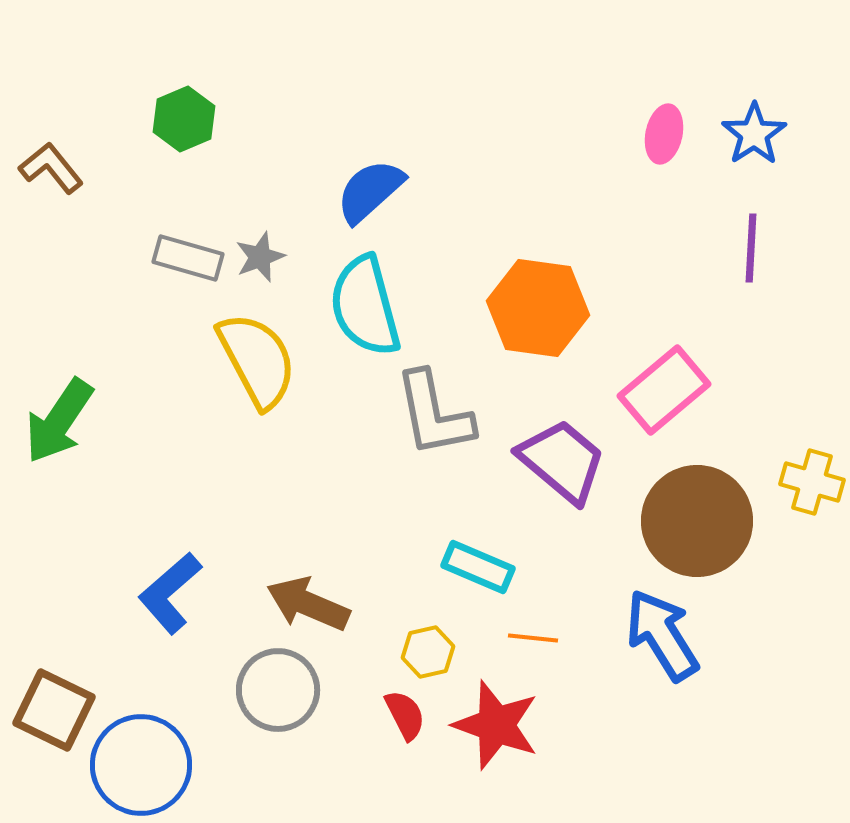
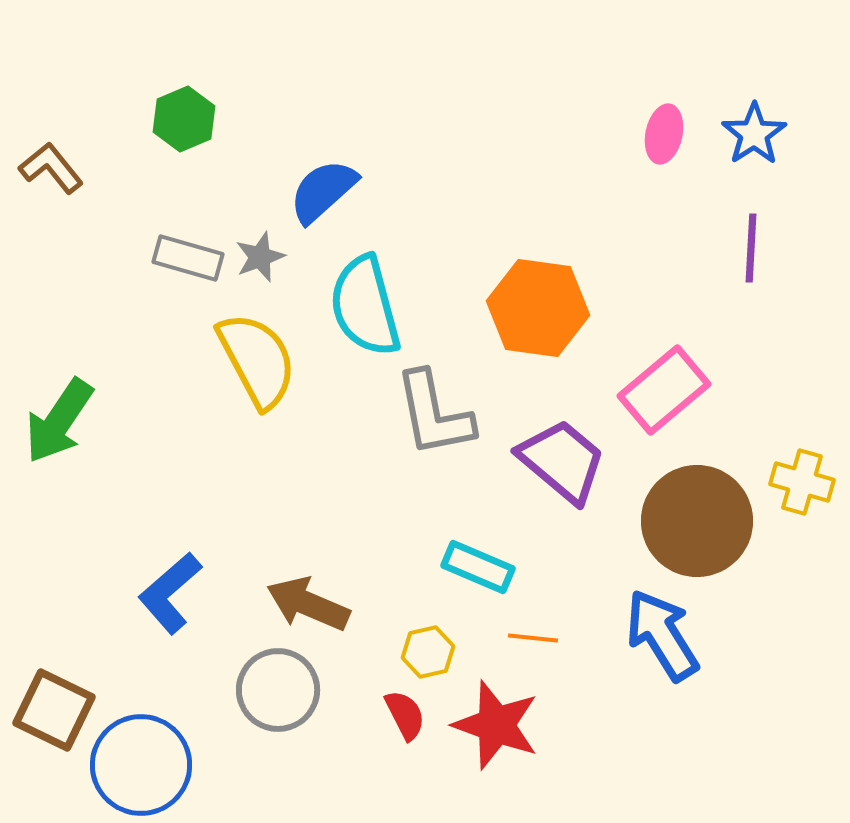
blue semicircle: moved 47 px left
yellow cross: moved 10 px left
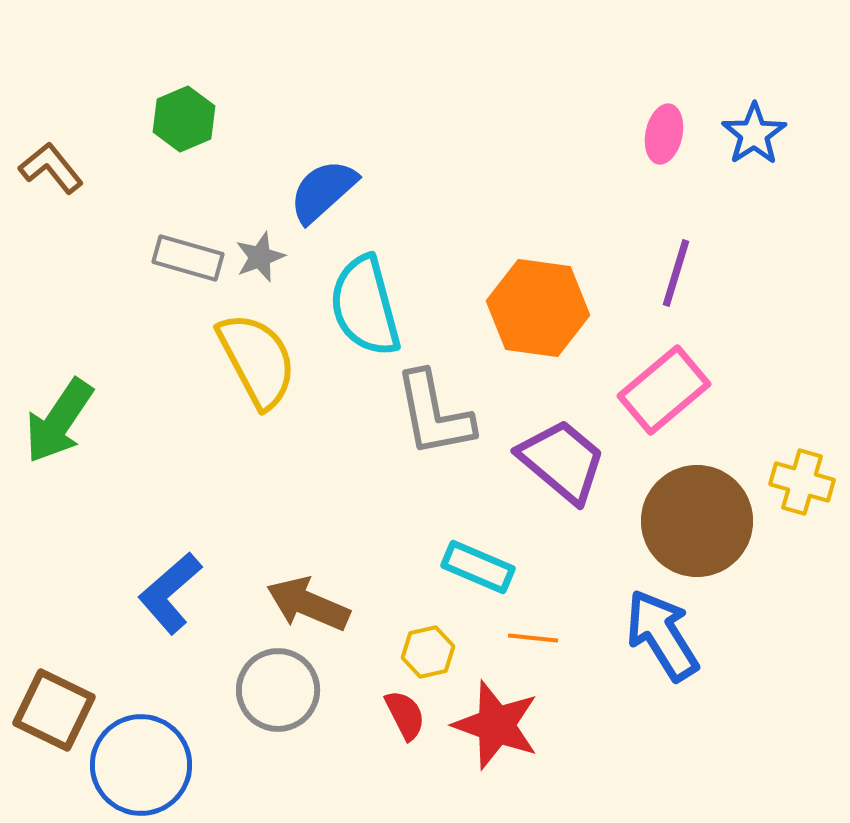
purple line: moved 75 px left, 25 px down; rotated 14 degrees clockwise
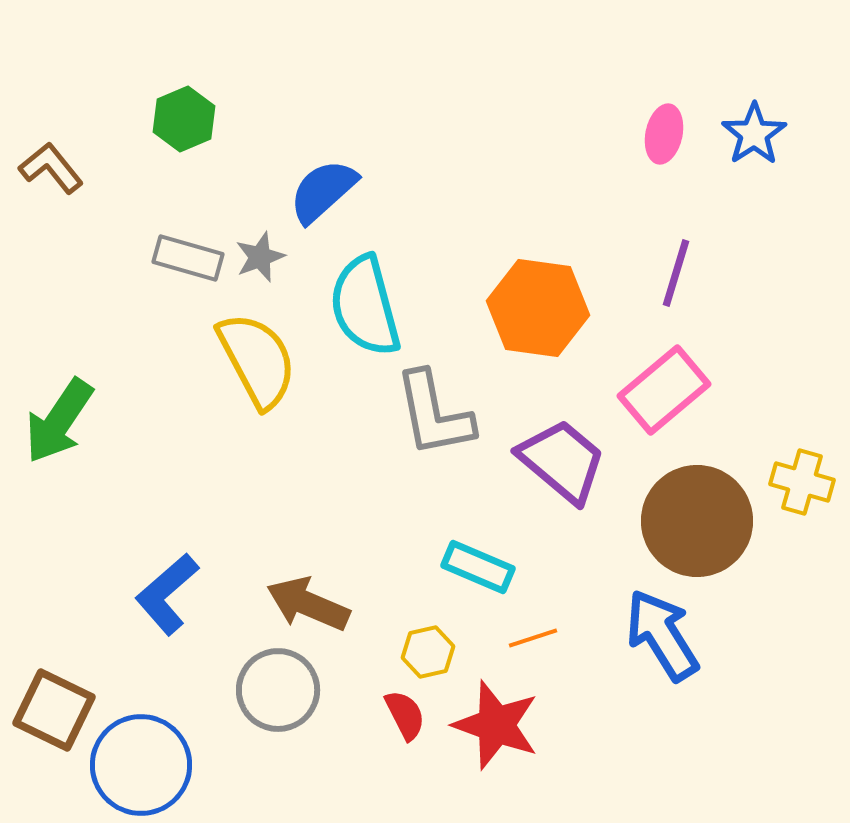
blue L-shape: moved 3 px left, 1 px down
orange line: rotated 24 degrees counterclockwise
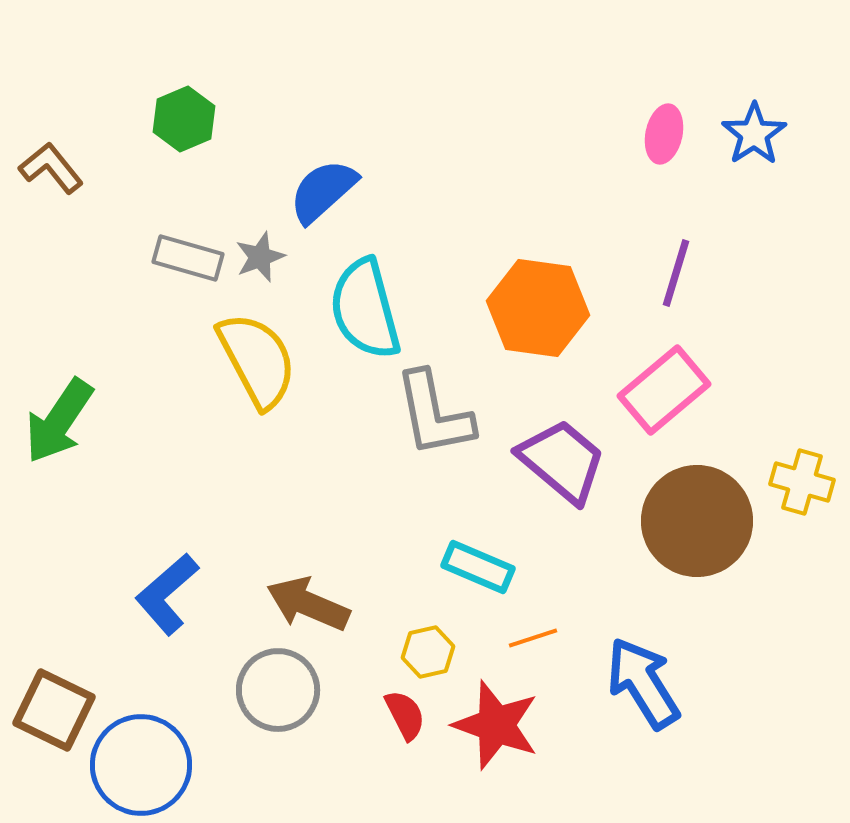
cyan semicircle: moved 3 px down
blue arrow: moved 19 px left, 48 px down
